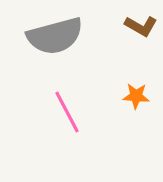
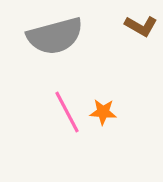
orange star: moved 33 px left, 16 px down
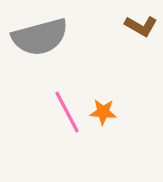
gray semicircle: moved 15 px left, 1 px down
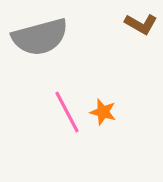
brown L-shape: moved 2 px up
orange star: rotated 12 degrees clockwise
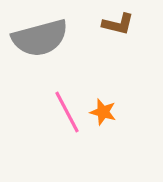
brown L-shape: moved 23 px left; rotated 16 degrees counterclockwise
gray semicircle: moved 1 px down
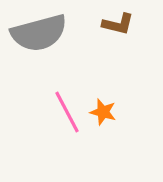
gray semicircle: moved 1 px left, 5 px up
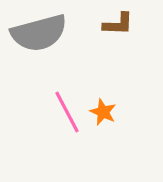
brown L-shape: rotated 12 degrees counterclockwise
orange star: rotated 8 degrees clockwise
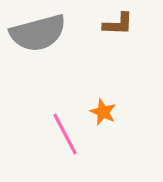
gray semicircle: moved 1 px left
pink line: moved 2 px left, 22 px down
